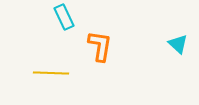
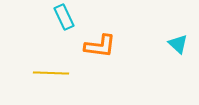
orange L-shape: rotated 88 degrees clockwise
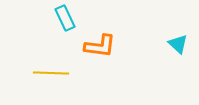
cyan rectangle: moved 1 px right, 1 px down
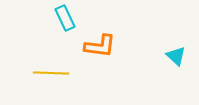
cyan triangle: moved 2 px left, 12 px down
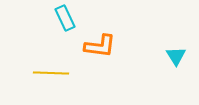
cyan triangle: rotated 15 degrees clockwise
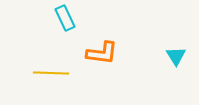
orange L-shape: moved 2 px right, 7 px down
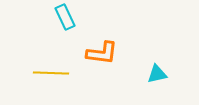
cyan rectangle: moved 1 px up
cyan triangle: moved 19 px left, 18 px down; rotated 50 degrees clockwise
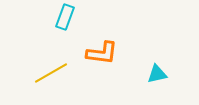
cyan rectangle: rotated 45 degrees clockwise
yellow line: rotated 32 degrees counterclockwise
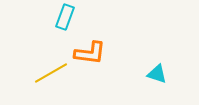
orange L-shape: moved 12 px left
cyan triangle: rotated 30 degrees clockwise
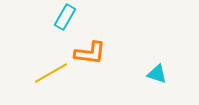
cyan rectangle: rotated 10 degrees clockwise
